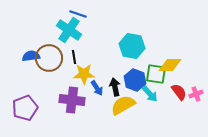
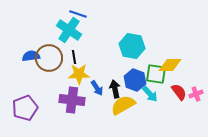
yellow star: moved 5 px left
black arrow: moved 2 px down
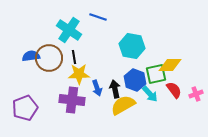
blue line: moved 20 px right, 3 px down
green square: rotated 20 degrees counterclockwise
blue arrow: rotated 14 degrees clockwise
red semicircle: moved 5 px left, 2 px up
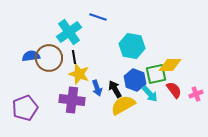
cyan cross: moved 2 px down; rotated 20 degrees clockwise
yellow star: rotated 20 degrees clockwise
black arrow: rotated 18 degrees counterclockwise
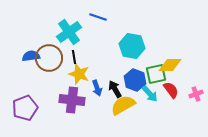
red semicircle: moved 3 px left
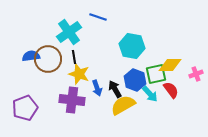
brown circle: moved 1 px left, 1 px down
pink cross: moved 20 px up
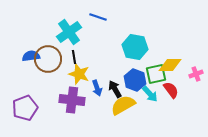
cyan hexagon: moved 3 px right, 1 px down
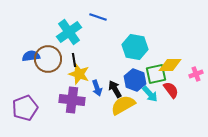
black line: moved 3 px down
